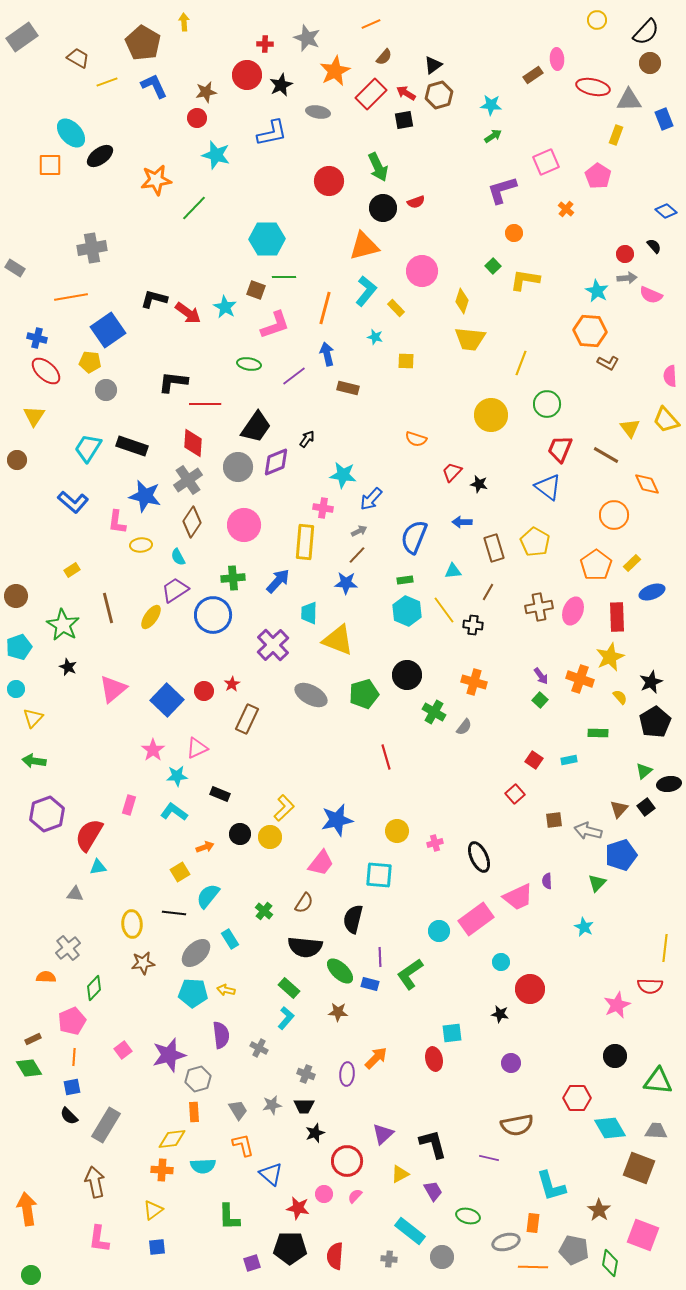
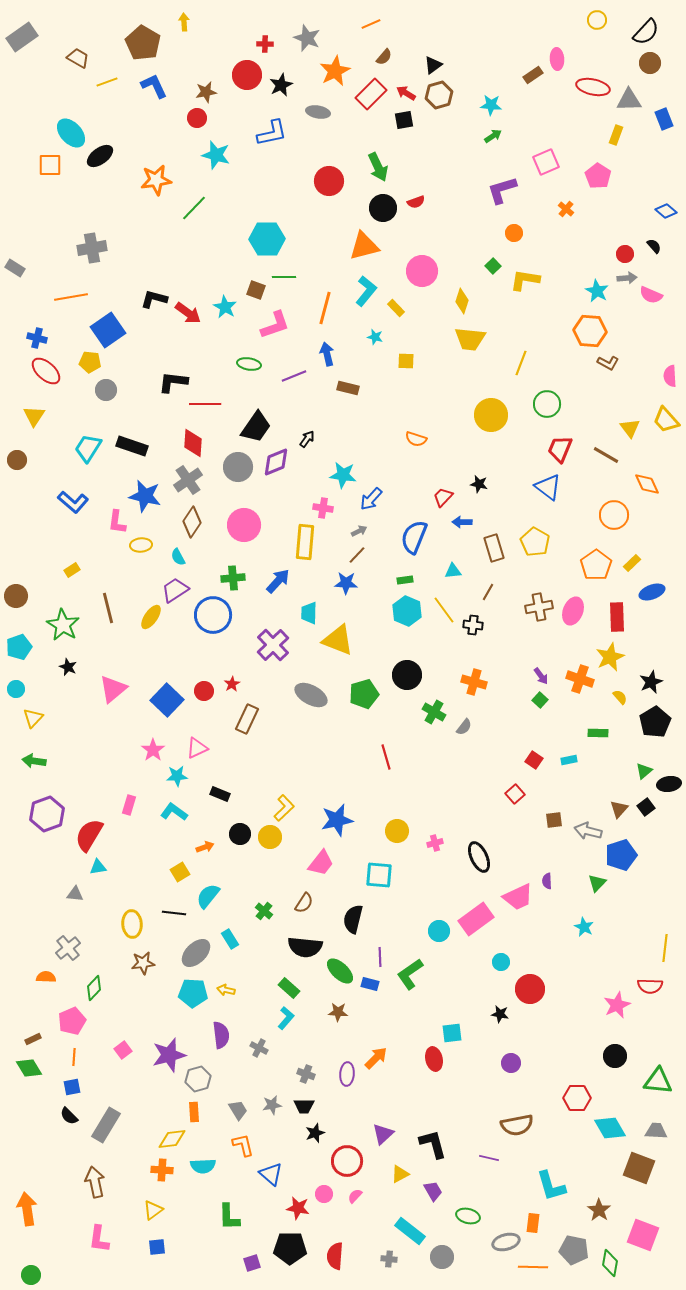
purple line at (294, 376): rotated 15 degrees clockwise
red trapezoid at (452, 472): moved 9 px left, 25 px down
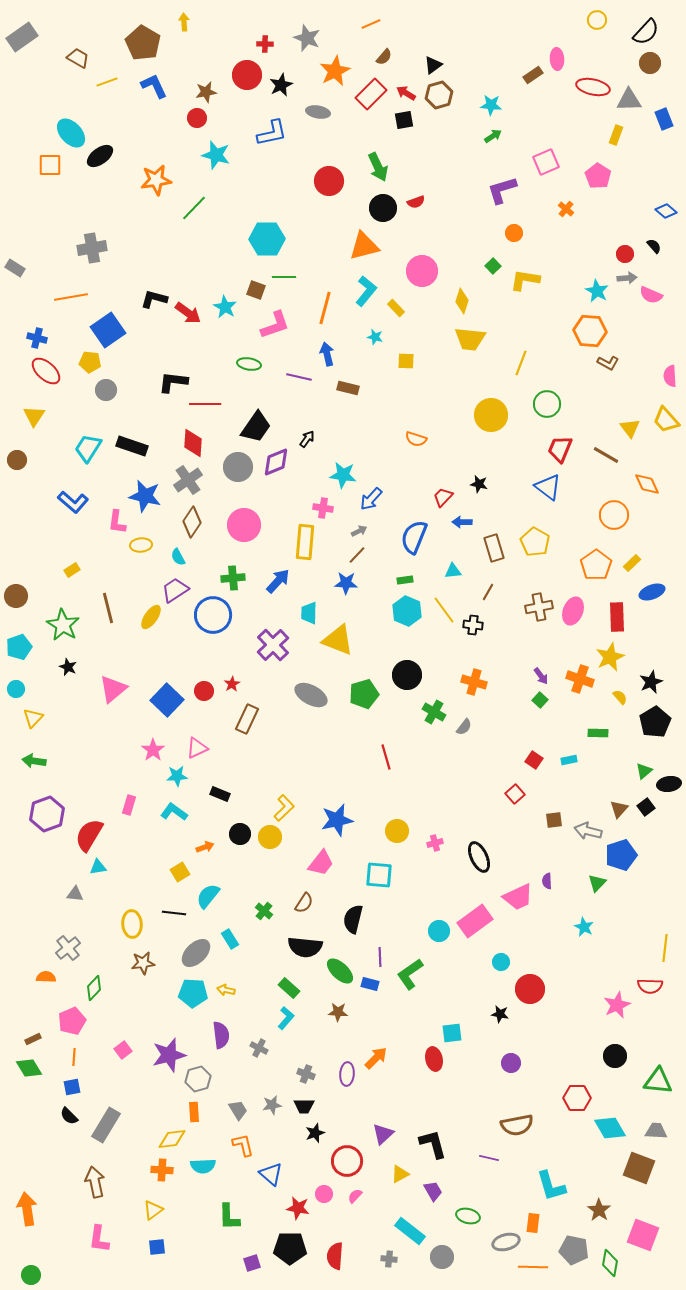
purple line at (294, 376): moved 5 px right, 1 px down; rotated 35 degrees clockwise
pink rectangle at (476, 919): moved 1 px left, 2 px down
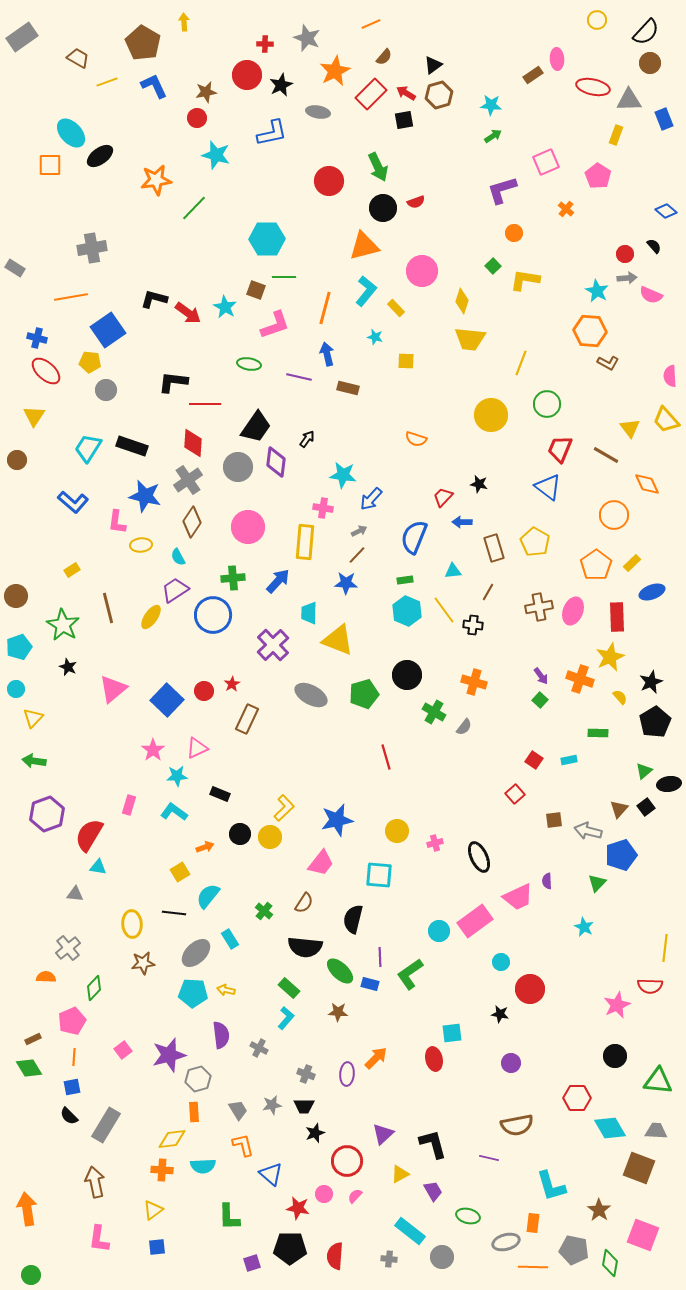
purple diamond at (276, 462): rotated 60 degrees counterclockwise
pink circle at (244, 525): moved 4 px right, 2 px down
cyan triangle at (98, 867): rotated 18 degrees clockwise
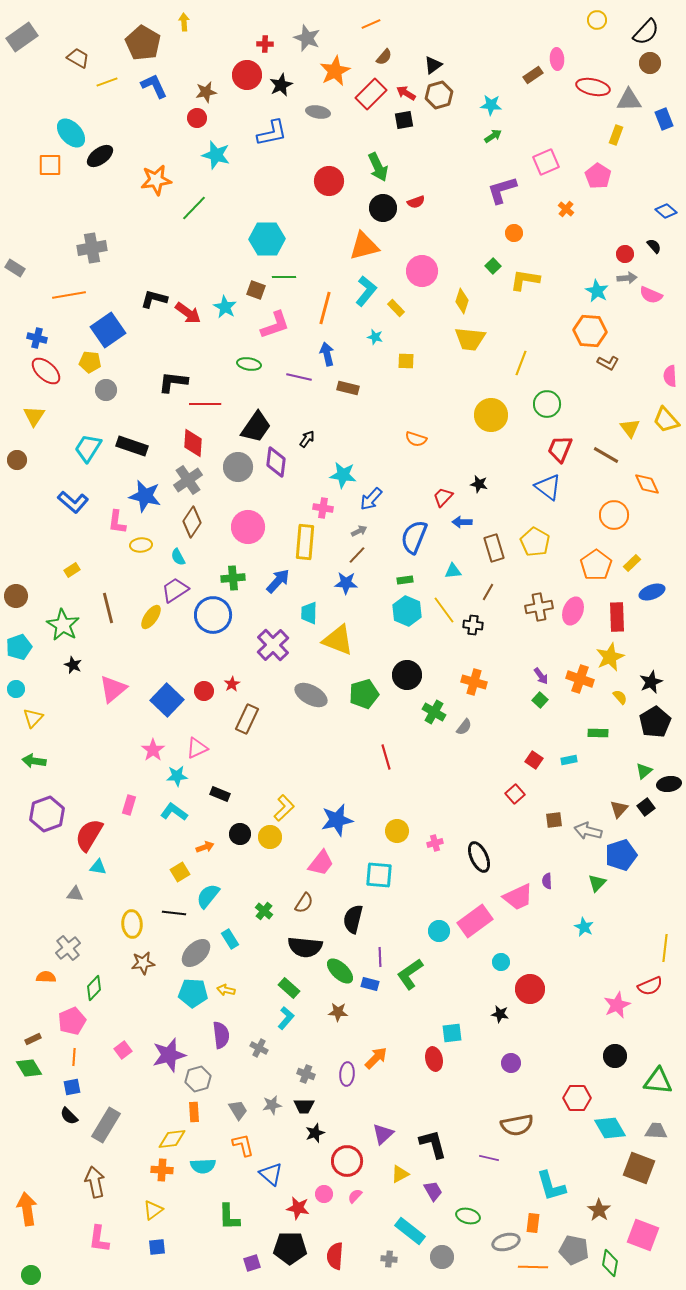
orange line at (71, 297): moved 2 px left, 2 px up
black star at (68, 667): moved 5 px right, 2 px up
red semicircle at (650, 986): rotated 25 degrees counterclockwise
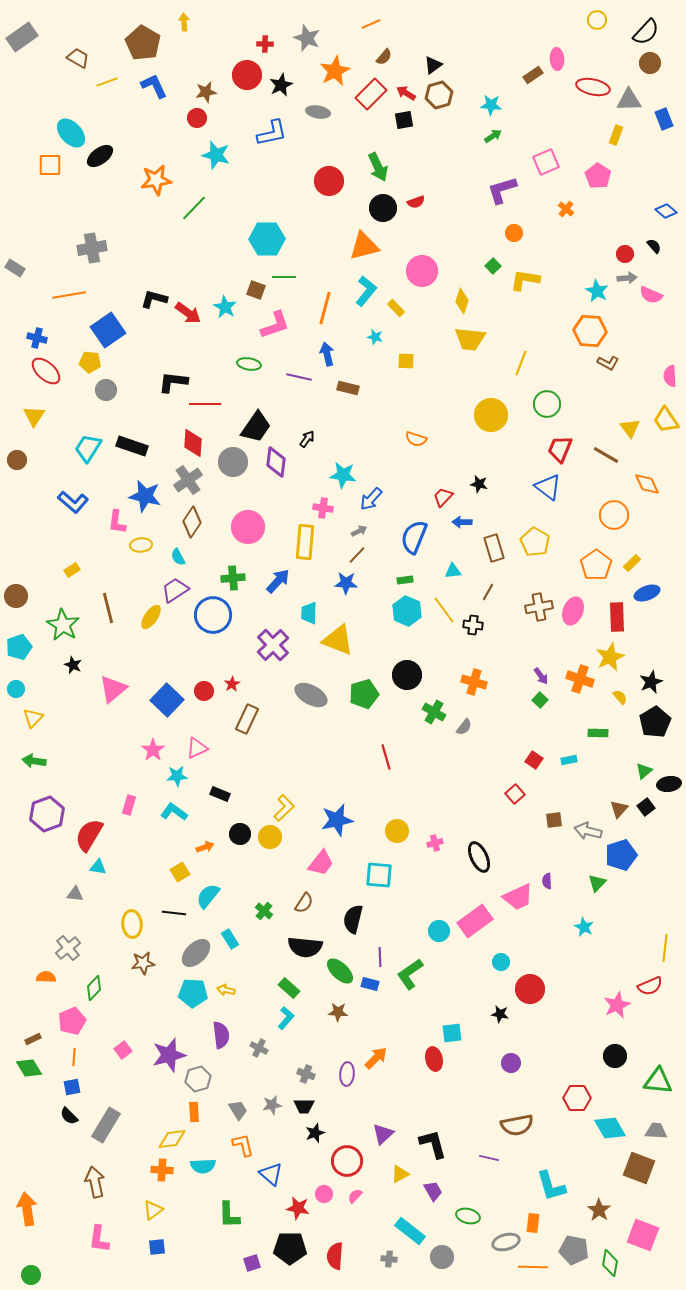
yellow trapezoid at (666, 420): rotated 8 degrees clockwise
gray circle at (238, 467): moved 5 px left, 5 px up
blue ellipse at (652, 592): moved 5 px left, 1 px down
green L-shape at (229, 1217): moved 2 px up
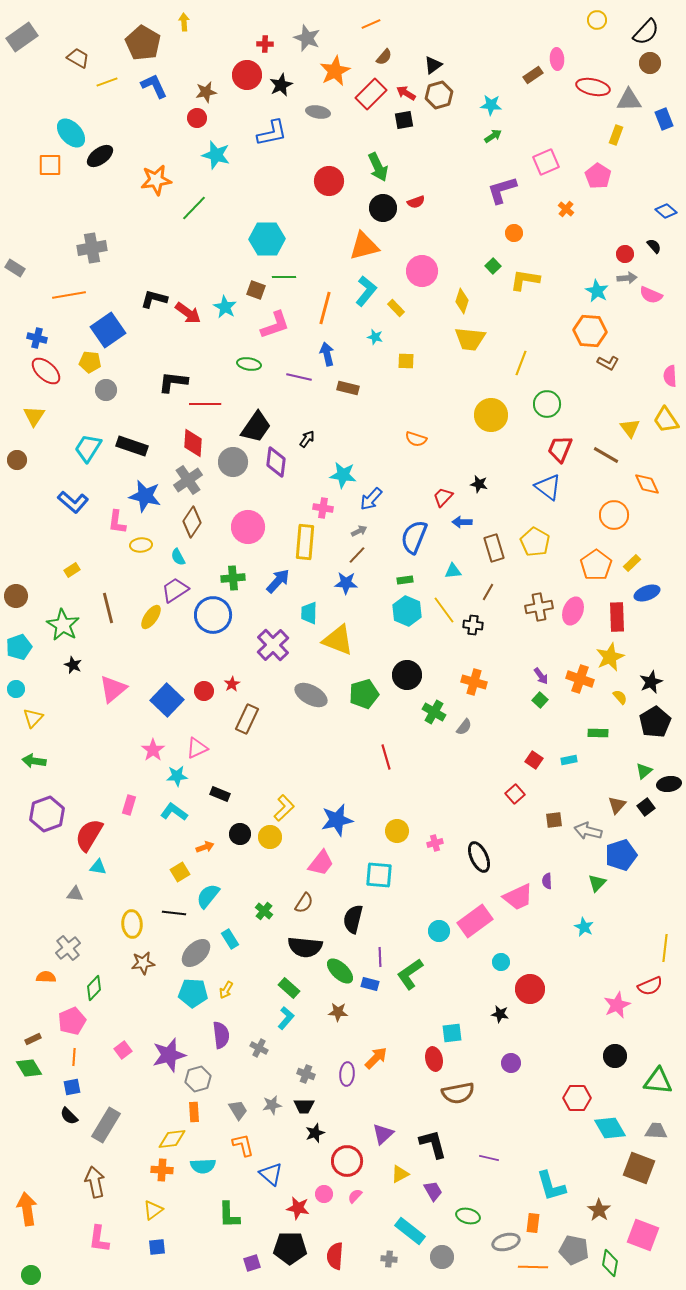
brown triangle at (619, 809): moved 2 px left, 4 px up
yellow arrow at (226, 990): rotated 72 degrees counterclockwise
brown semicircle at (517, 1125): moved 59 px left, 32 px up
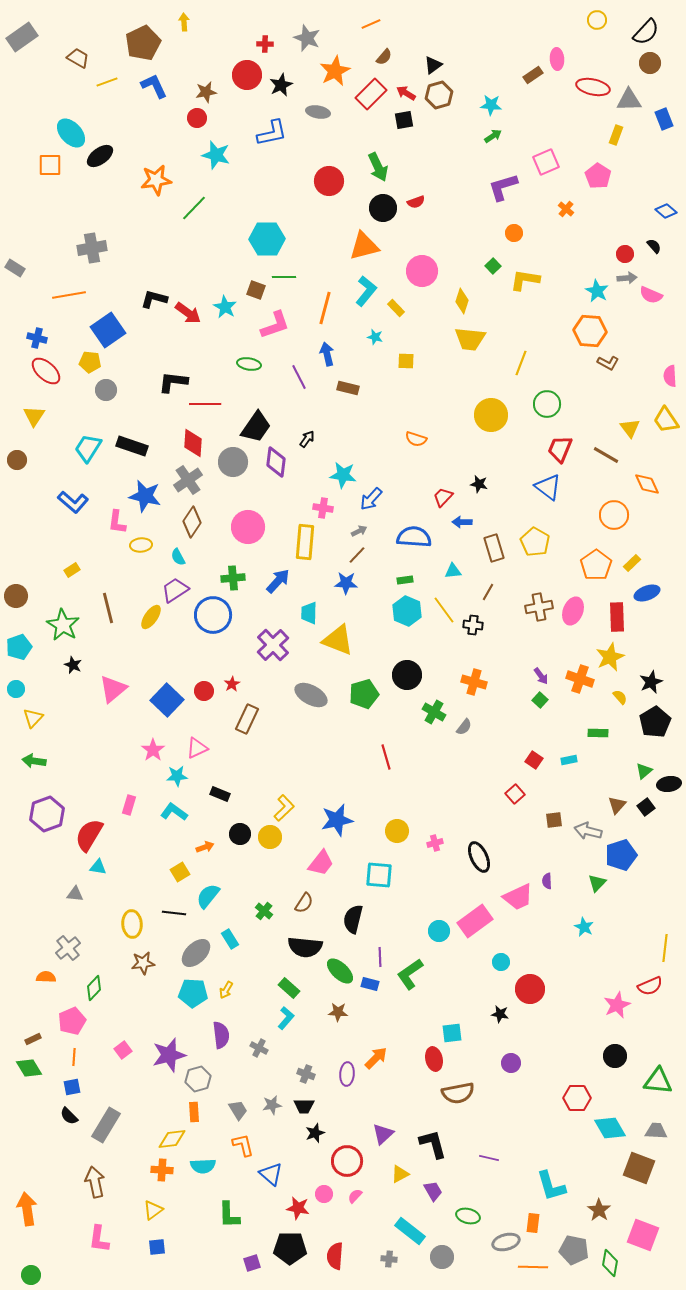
brown pentagon at (143, 43): rotated 16 degrees clockwise
purple L-shape at (502, 190): moved 1 px right, 3 px up
purple line at (299, 377): rotated 50 degrees clockwise
blue semicircle at (414, 537): rotated 72 degrees clockwise
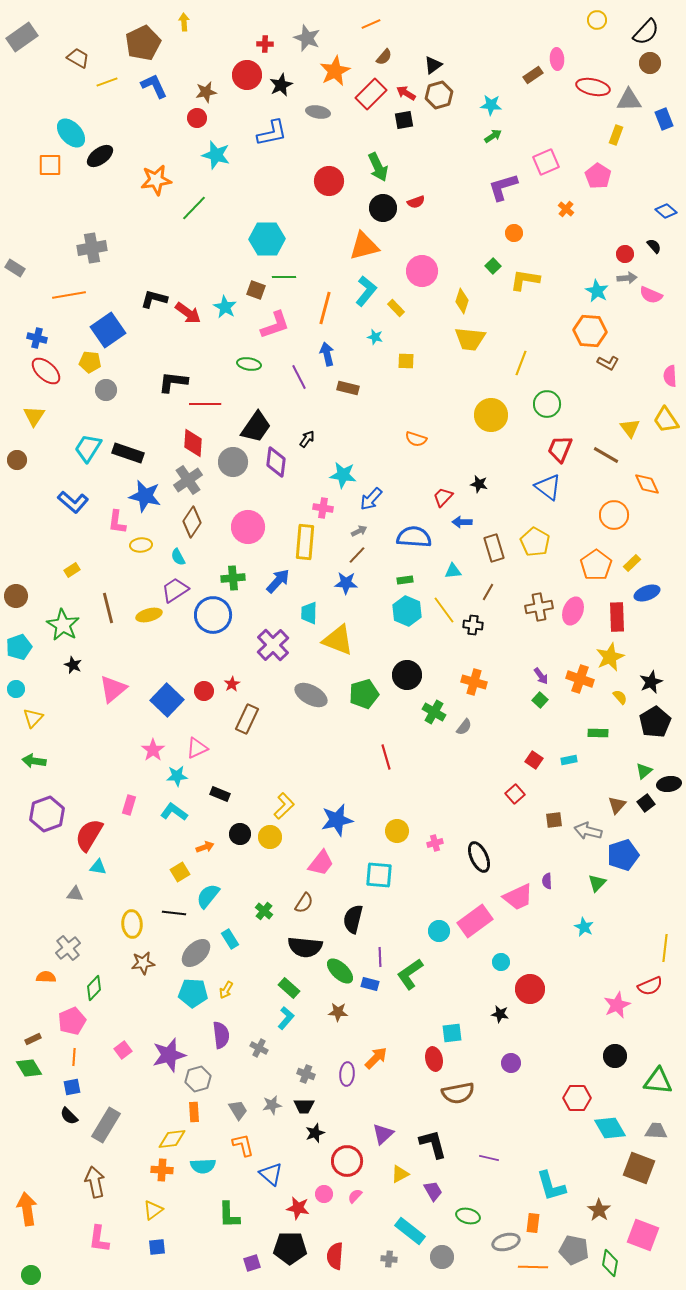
black rectangle at (132, 446): moved 4 px left, 7 px down
yellow ellipse at (151, 617): moved 2 px left, 2 px up; rotated 40 degrees clockwise
black square at (646, 807): moved 4 px up
yellow L-shape at (284, 808): moved 2 px up
blue pentagon at (621, 855): moved 2 px right
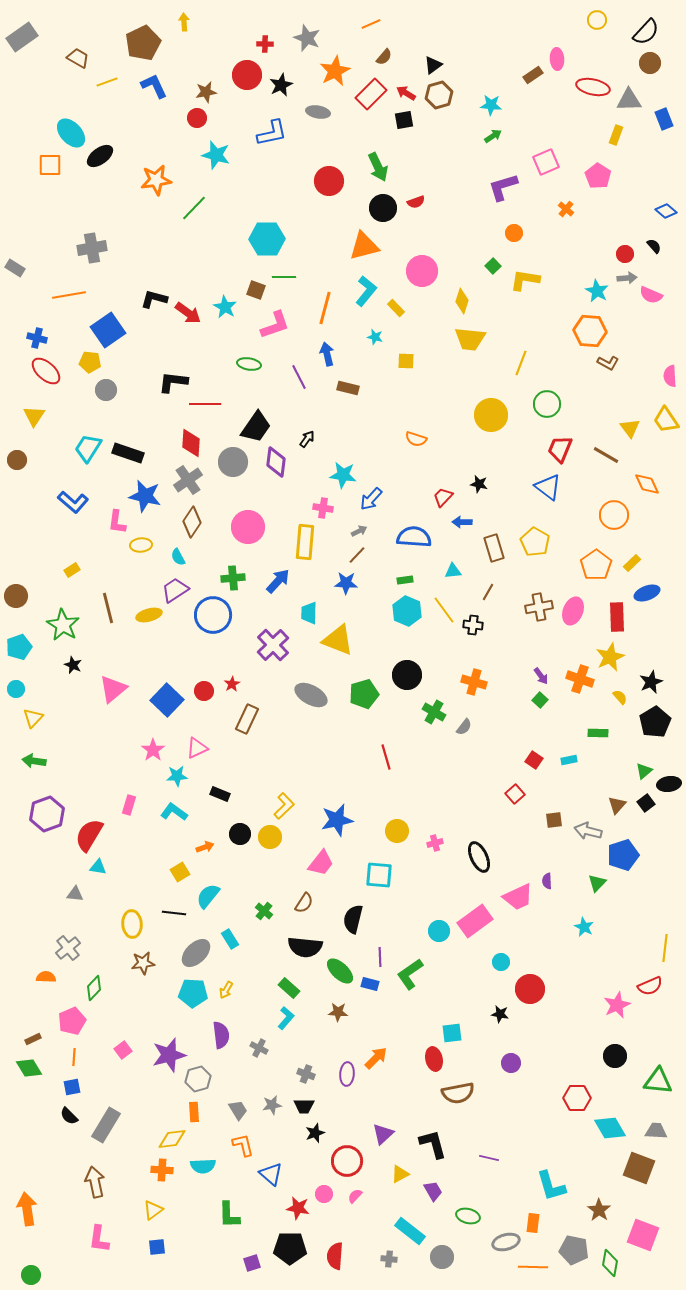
red diamond at (193, 443): moved 2 px left
